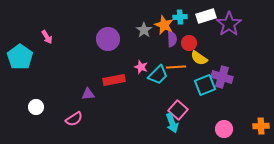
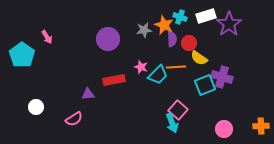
cyan cross: rotated 24 degrees clockwise
gray star: rotated 28 degrees clockwise
cyan pentagon: moved 2 px right, 2 px up
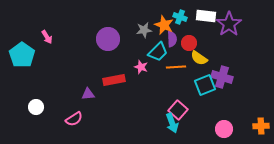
white rectangle: rotated 24 degrees clockwise
cyan trapezoid: moved 23 px up
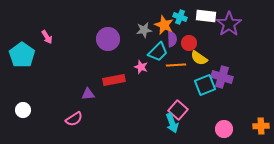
orange line: moved 2 px up
white circle: moved 13 px left, 3 px down
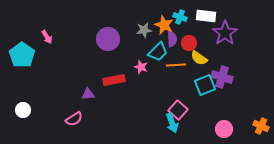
purple star: moved 4 px left, 9 px down
orange cross: rotated 28 degrees clockwise
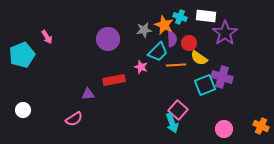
cyan pentagon: rotated 15 degrees clockwise
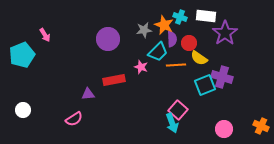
pink arrow: moved 2 px left, 2 px up
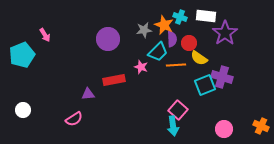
cyan arrow: moved 1 px right, 3 px down; rotated 12 degrees clockwise
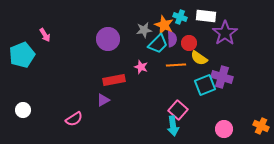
cyan trapezoid: moved 8 px up
purple triangle: moved 15 px right, 6 px down; rotated 24 degrees counterclockwise
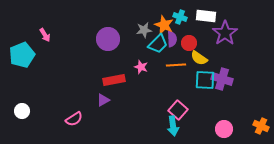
purple cross: moved 2 px down
cyan square: moved 5 px up; rotated 25 degrees clockwise
white circle: moved 1 px left, 1 px down
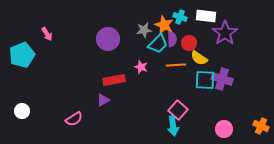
pink arrow: moved 2 px right, 1 px up
